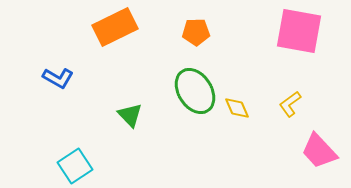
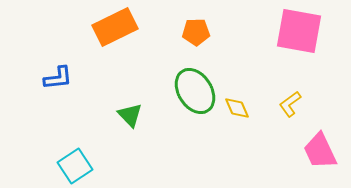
blue L-shape: rotated 36 degrees counterclockwise
pink trapezoid: moved 1 px right; rotated 18 degrees clockwise
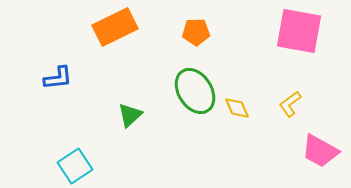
green triangle: rotated 32 degrees clockwise
pink trapezoid: rotated 36 degrees counterclockwise
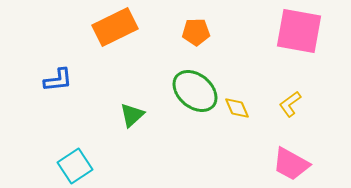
blue L-shape: moved 2 px down
green ellipse: rotated 18 degrees counterclockwise
green triangle: moved 2 px right
pink trapezoid: moved 29 px left, 13 px down
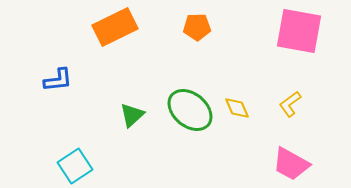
orange pentagon: moved 1 px right, 5 px up
green ellipse: moved 5 px left, 19 px down
